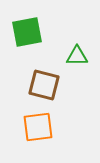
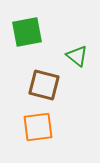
green triangle: rotated 40 degrees clockwise
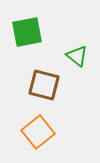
orange square: moved 5 px down; rotated 32 degrees counterclockwise
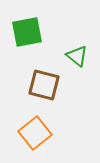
orange square: moved 3 px left, 1 px down
